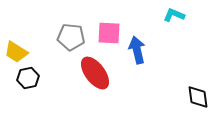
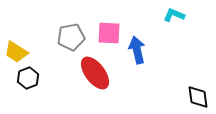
gray pentagon: rotated 16 degrees counterclockwise
black hexagon: rotated 10 degrees counterclockwise
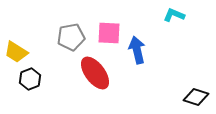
black hexagon: moved 2 px right, 1 px down
black diamond: moved 2 px left; rotated 65 degrees counterclockwise
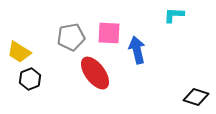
cyan L-shape: rotated 20 degrees counterclockwise
yellow trapezoid: moved 3 px right
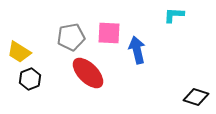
red ellipse: moved 7 px left; rotated 8 degrees counterclockwise
